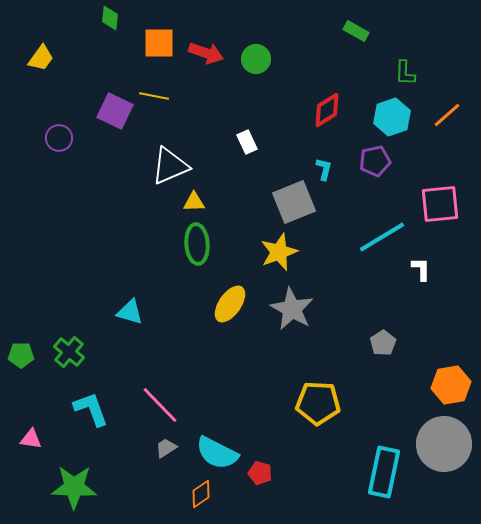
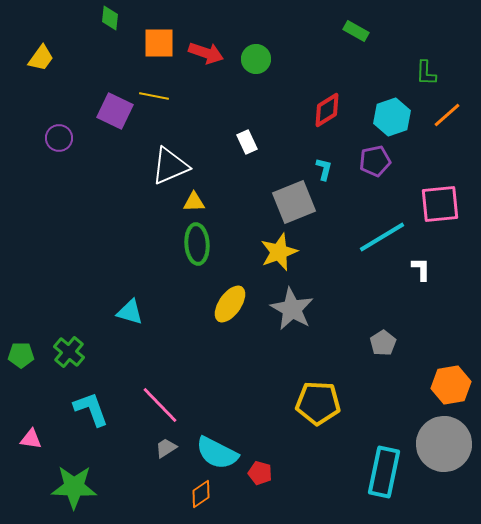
green L-shape at (405, 73): moved 21 px right
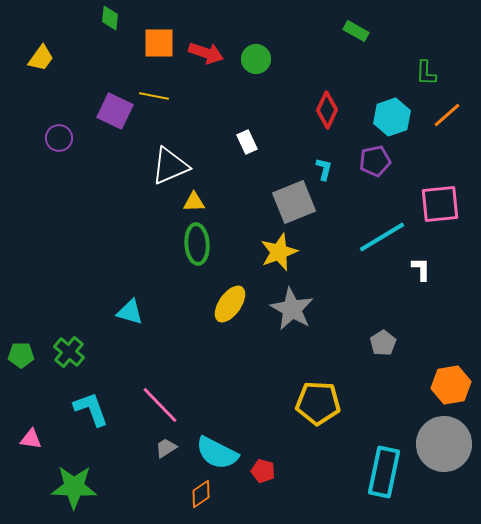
red diamond at (327, 110): rotated 33 degrees counterclockwise
red pentagon at (260, 473): moved 3 px right, 2 px up
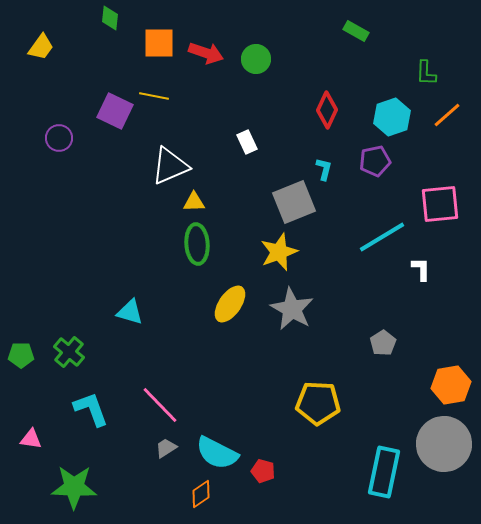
yellow trapezoid at (41, 58): moved 11 px up
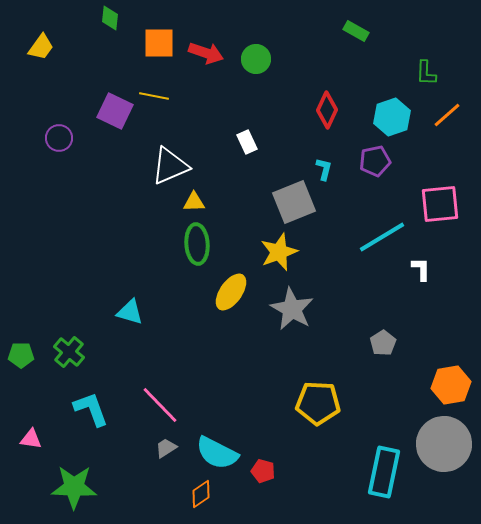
yellow ellipse at (230, 304): moved 1 px right, 12 px up
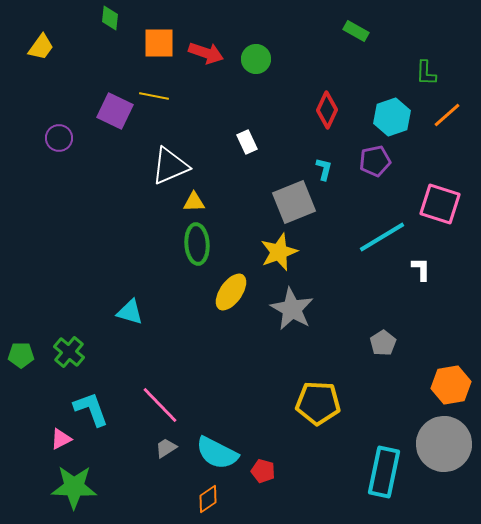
pink square at (440, 204): rotated 24 degrees clockwise
pink triangle at (31, 439): moved 30 px right; rotated 35 degrees counterclockwise
orange diamond at (201, 494): moved 7 px right, 5 px down
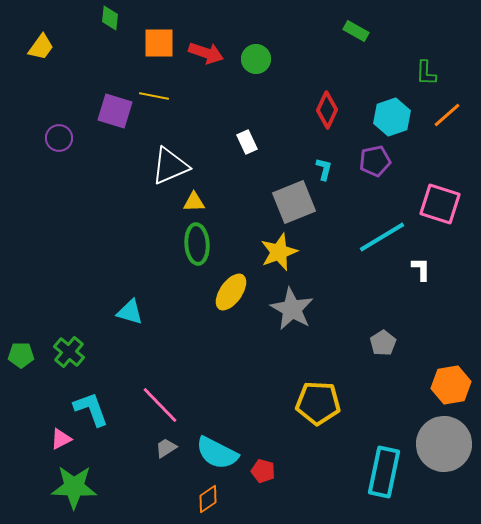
purple square at (115, 111): rotated 9 degrees counterclockwise
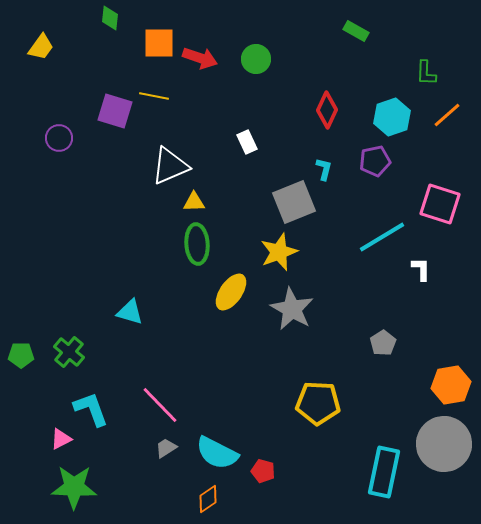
red arrow at (206, 53): moved 6 px left, 5 px down
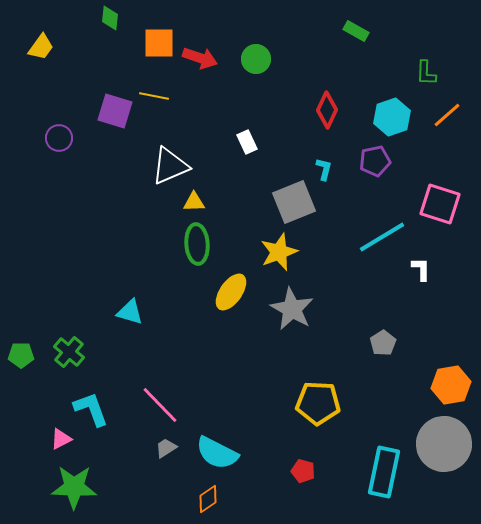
red pentagon at (263, 471): moved 40 px right
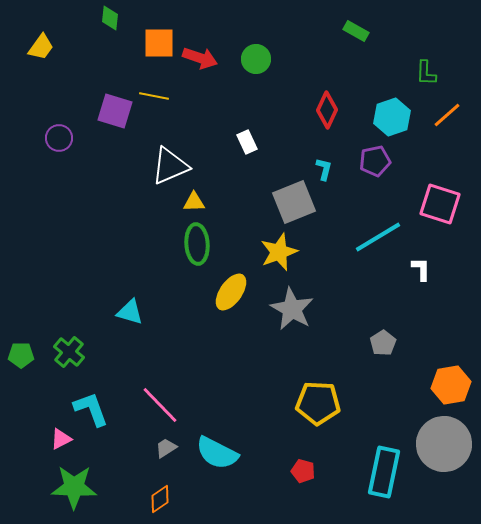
cyan line at (382, 237): moved 4 px left
orange diamond at (208, 499): moved 48 px left
